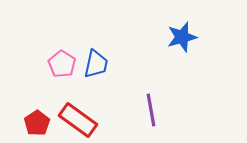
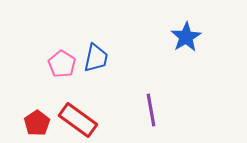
blue star: moved 4 px right; rotated 16 degrees counterclockwise
blue trapezoid: moved 6 px up
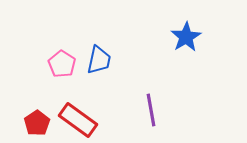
blue trapezoid: moved 3 px right, 2 px down
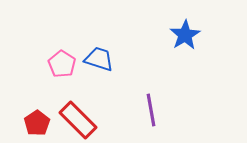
blue star: moved 1 px left, 2 px up
blue trapezoid: moved 1 px up; rotated 84 degrees counterclockwise
red rectangle: rotated 9 degrees clockwise
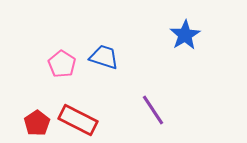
blue trapezoid: moved 5 px right, 2 px up
purple line: moved 2 px right; rotated 24 degrees counterclockwise
red rectangle: rotated 18 degrees counterclockwise
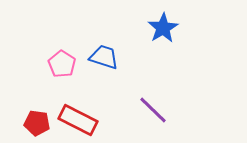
blue star: moved 22 px left, 7 px up
purple line: rotated 12 degrees counterclockwise
red pentagon: rotated 30 degrees counterclockwise
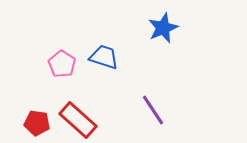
blue star: rotated 8 degrees clockwise
purple line: rotated 12 degrees clockwise
red rectangle: rotated 15 degrees clockwise
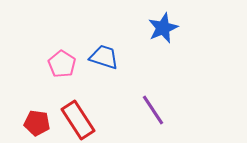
red rectangle: rotated 15 degrees clockwise
